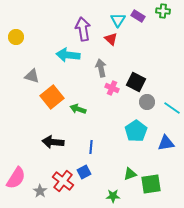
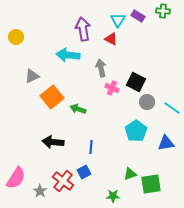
red triangle: rotated 16 degrees counterclockwise
gray triangle: rotated 42 degrees counterclockwise
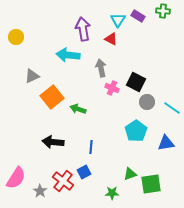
green star: moved 1 px left, 3 px up
